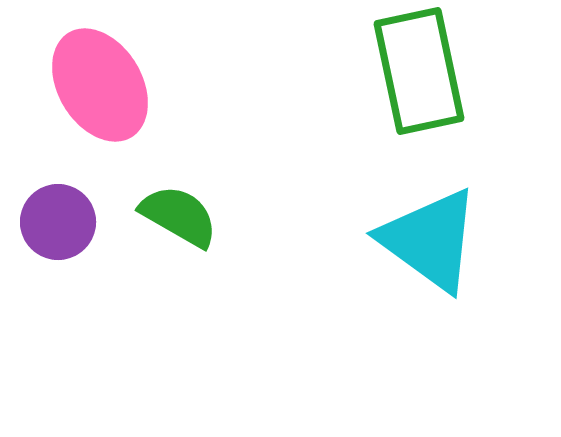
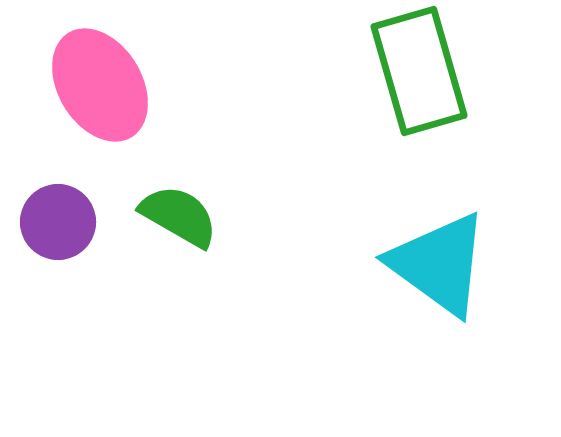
green rectangle: rotated 4 degrees counterclockwise
cyan triangle: moved 9 px right, 24 px down
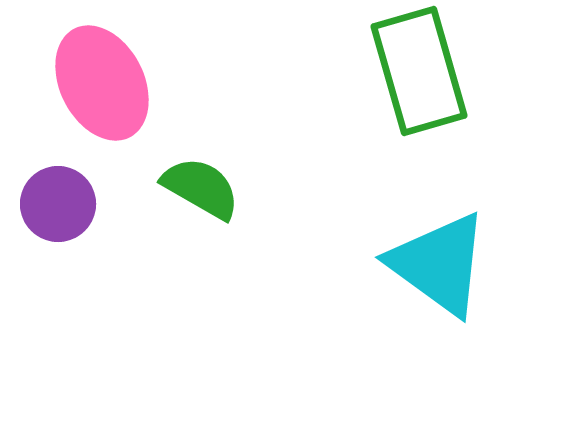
pink ellipse: moved 2 px right, 2 px up; rotated 4 degrees clockwise
green semicircle: moved 22 px right, 28 px up
purple circle: moved 18 px up
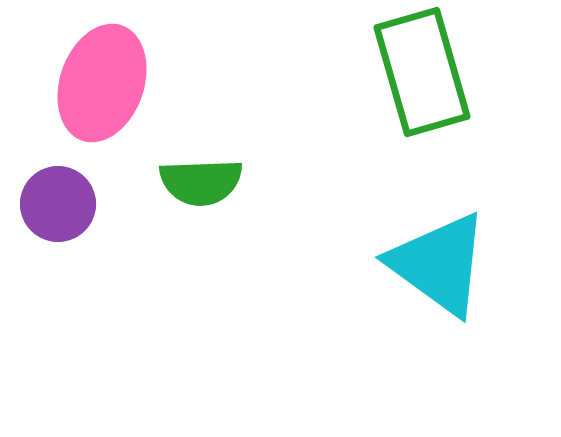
green rectangle: moved 3 px right, 1 px down
pink ellipse: rotated 46 degrees clockwise
green semicircle: moved 6 px up; rotated 148 degrees clockwise
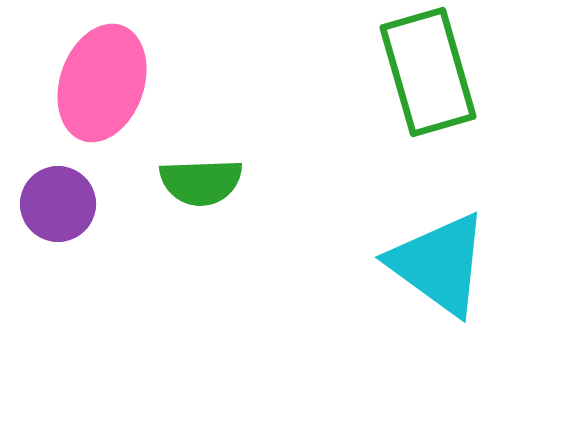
green rectangle: moved 6 px right
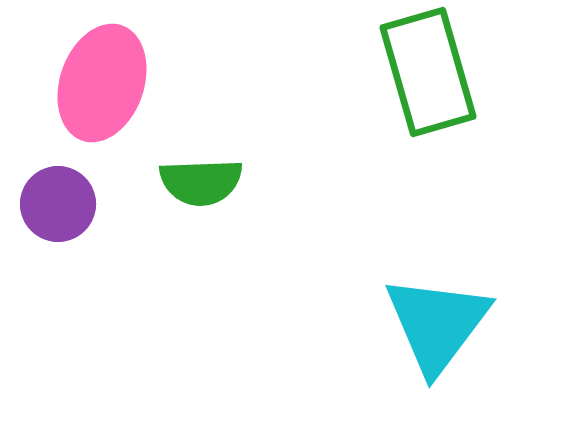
cyan triangle: moved 2 px left, 60 px down; rotated 31 degrees clockwise
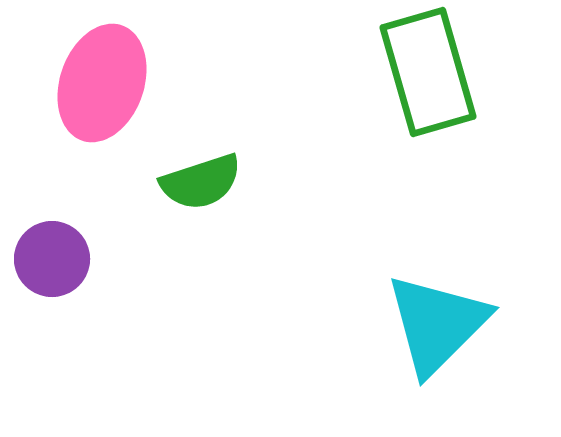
green semicircle: rotated 16 degrees counterclockwise
purple circle: moved 6 px left, 55 px down
cyan triangle: rotated 8 degrees clockwise
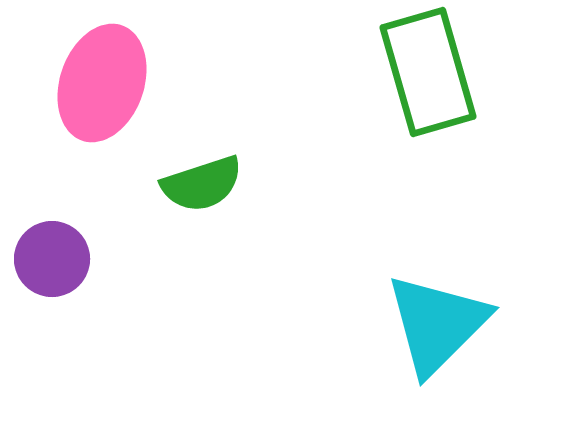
green semicircle: moved 1 px right, 2 px down
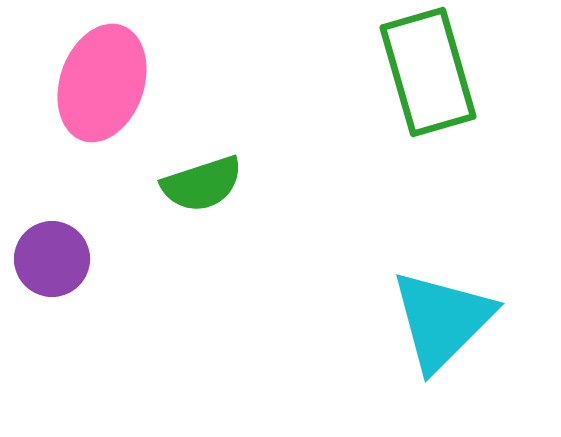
cyan triangle: moved 5 px right, 4 px up
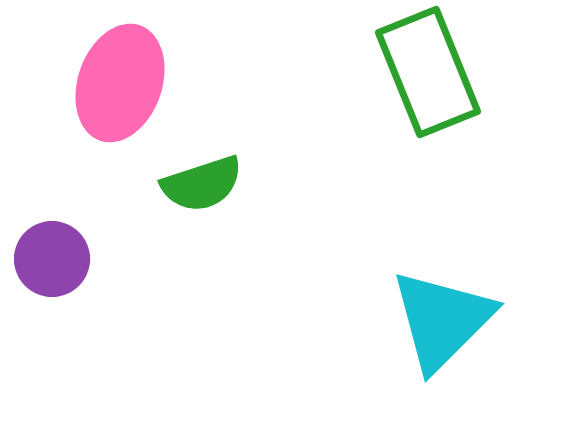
green rectangle: rotated 6 degrees counterclockwise
pink ellipse: moved 18 px right
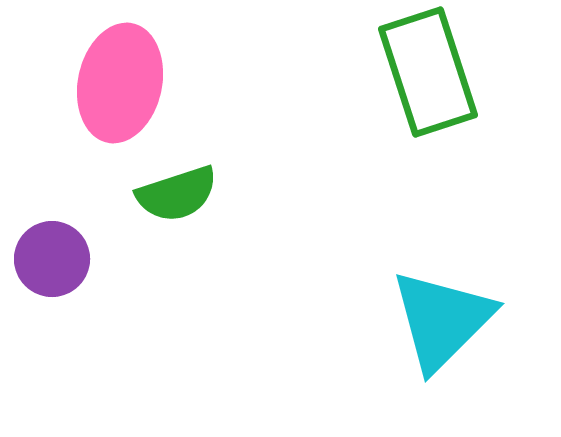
green rectangle: rotated 4 degrees clockwise
pink ellipse: rotated 7 degrees counterclockwise
green semicircle: moved 25 px left, 10 px down
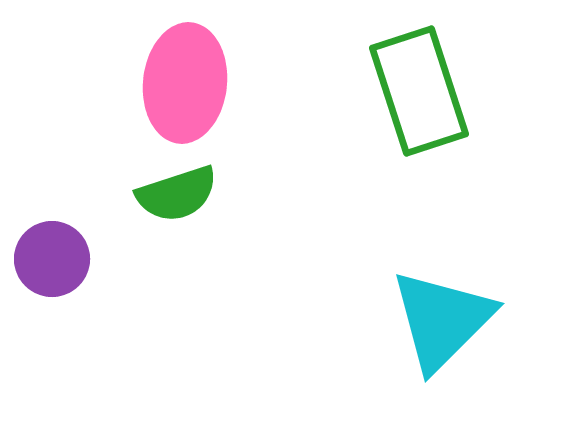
green rectangle: moved 9 px left, 19 px down
pink ellipse: moved 65 px right; rotated 6 degrees counterclockwise
